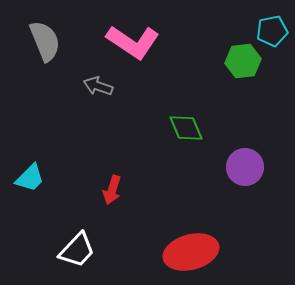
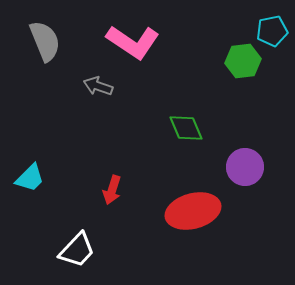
red ellipse: moved 2 px right, 41 px up
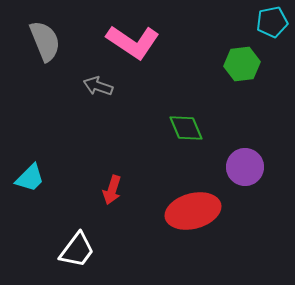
cyan pentagon: moved 9 px up
green hexagon: moved 1 px left, 3 px down
white trapezoid: rotated 6 degrees counterclockwise
